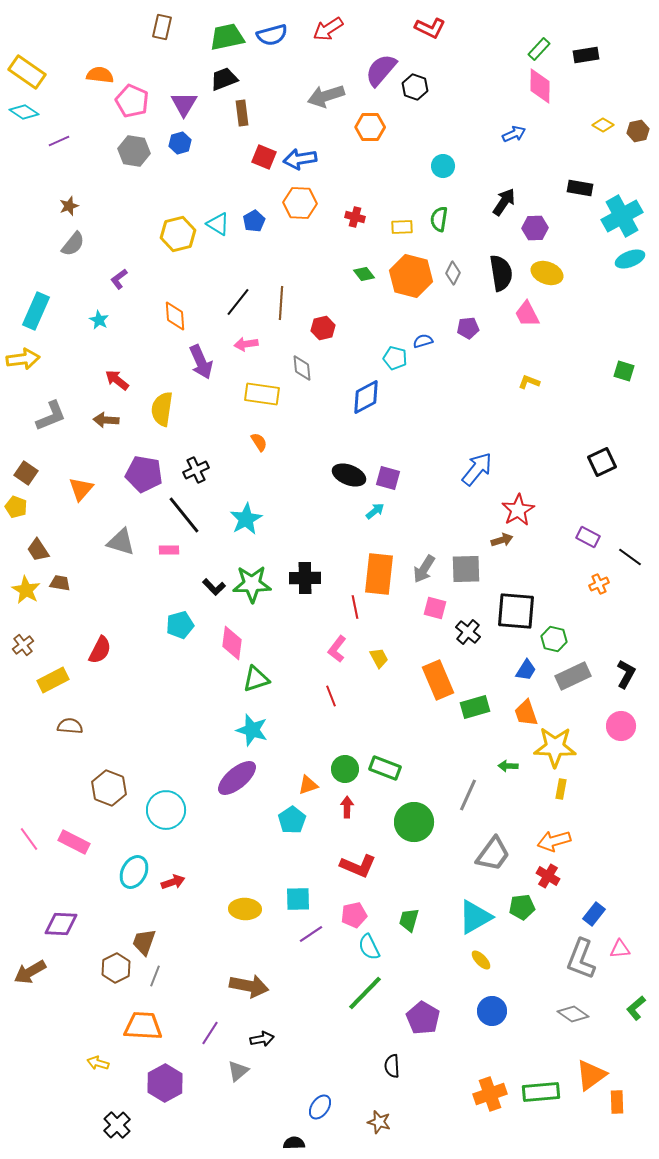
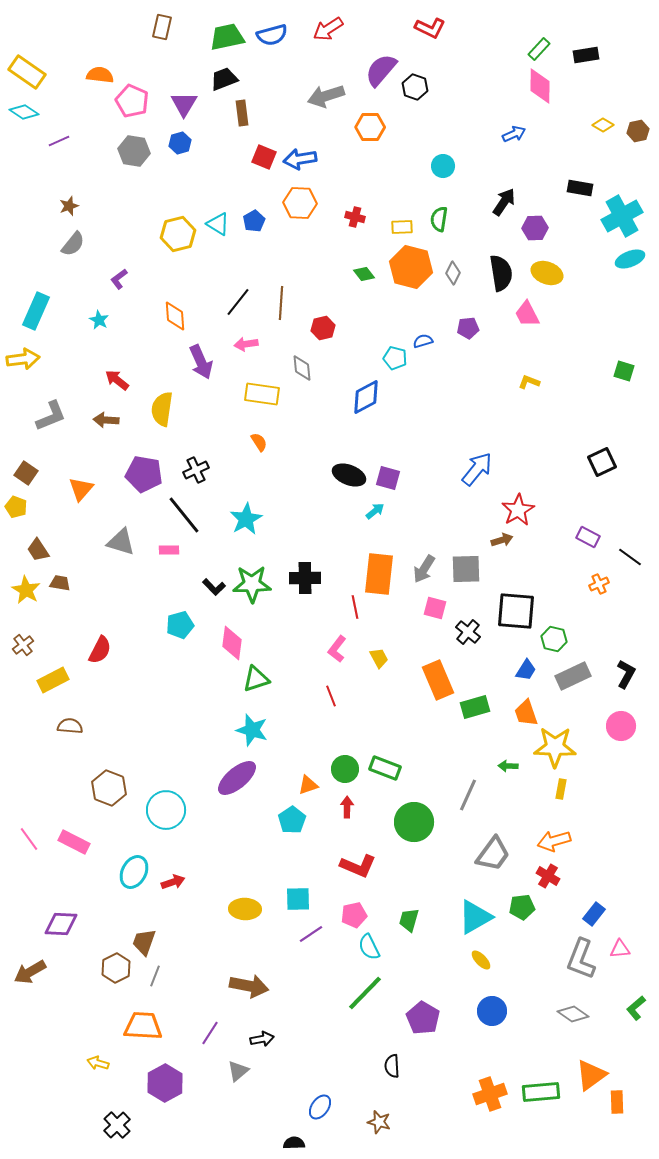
orange hexagon at (411, 276): moved 9 px up
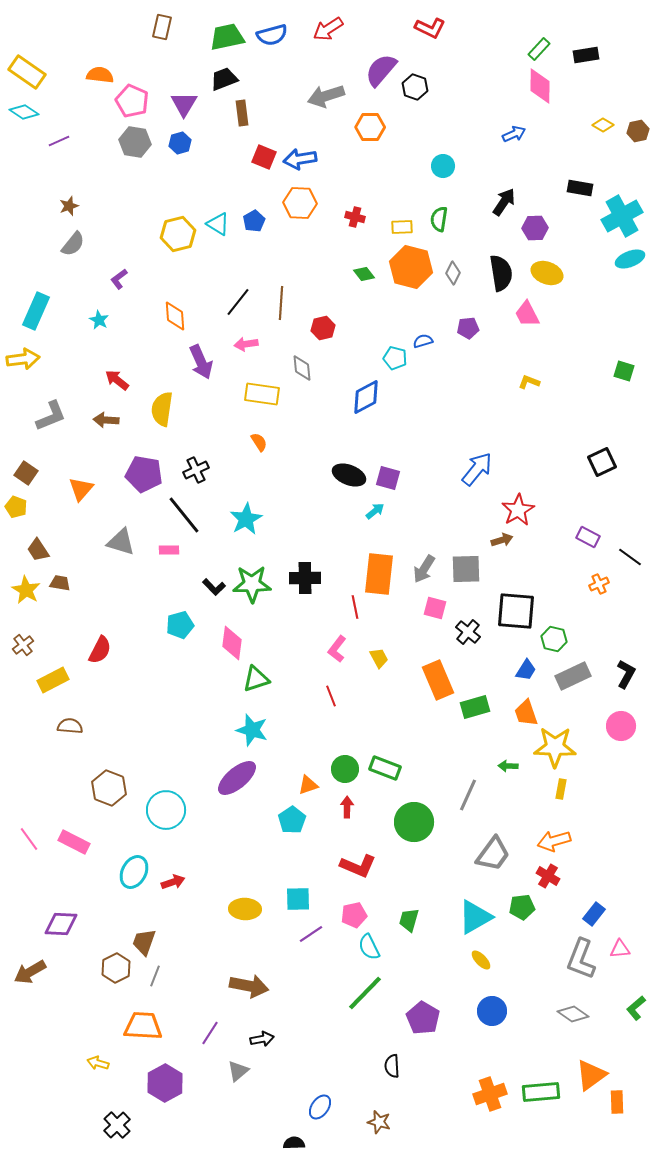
gray hexagon at (134, 151): moved 1 px right, 9 px up
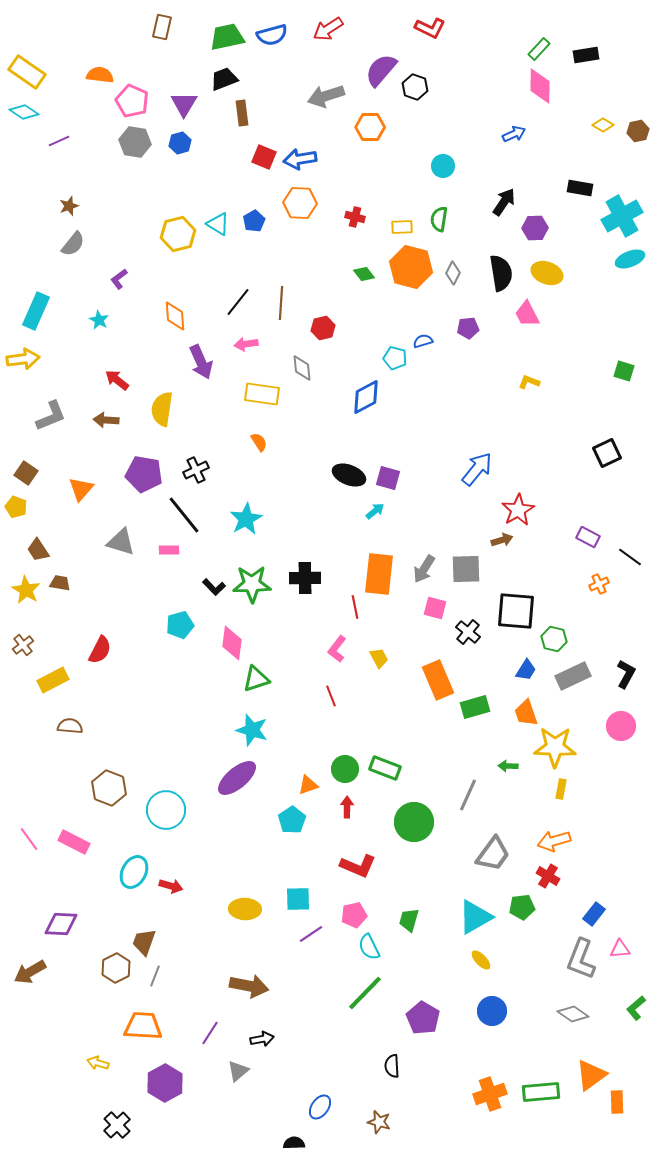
black square at (602, 462): moved 5 px right, 9 px up
red arrow at (173, 882): moved 2 px left, 4 px down; rotated 35 degrees clockwise
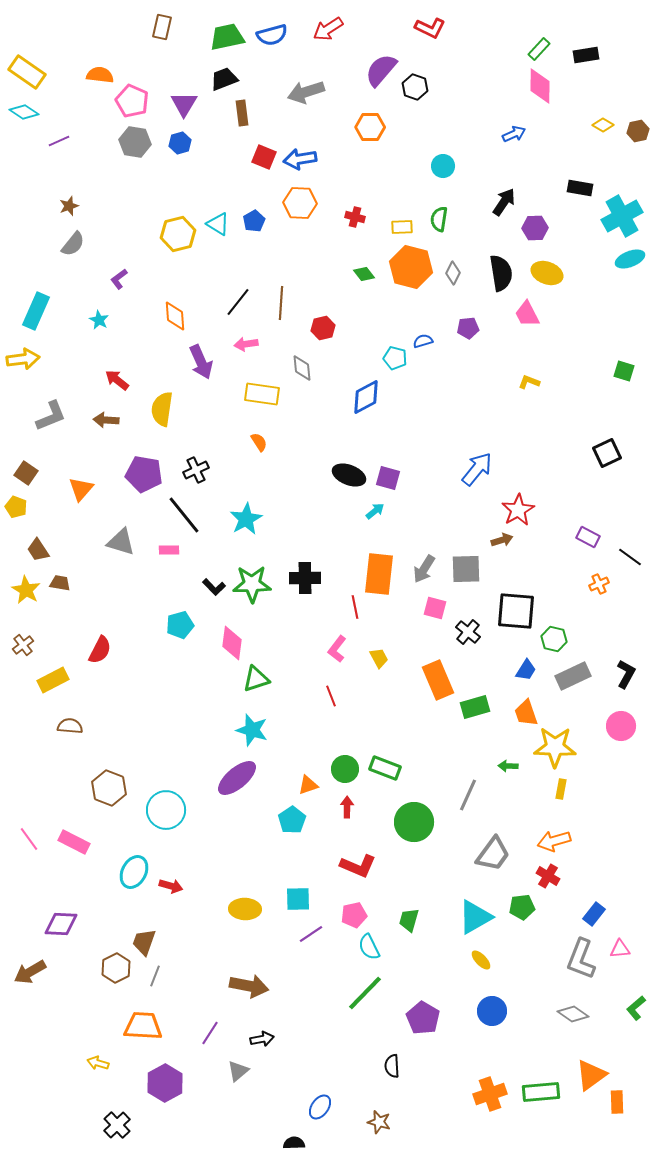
gray arrow at (326, 96): moved 20 px left, 4 px up
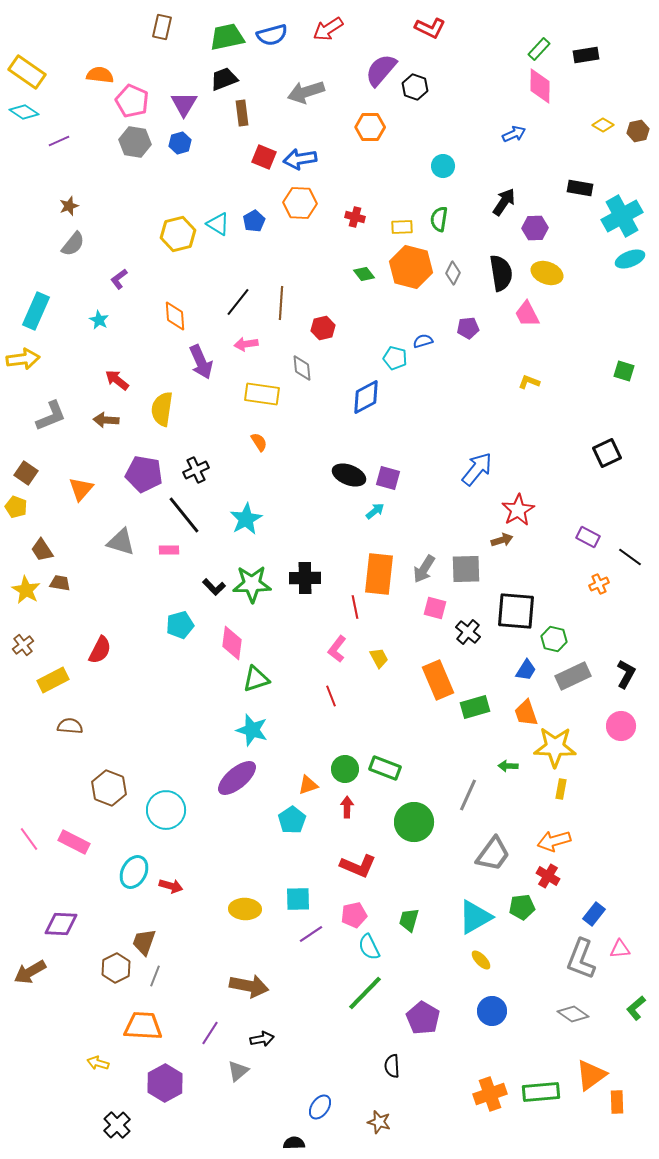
brown trapezoid at (38, 550): moved 4 px right
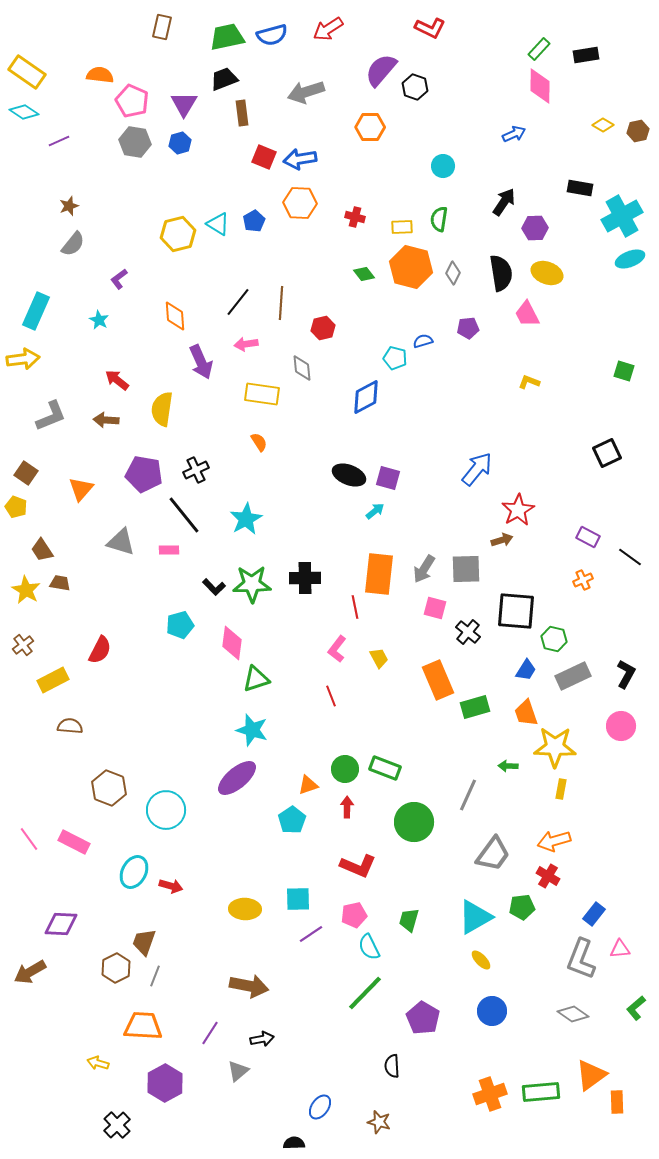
orange cross at (599, 584): moved 16 px left, 4 px up
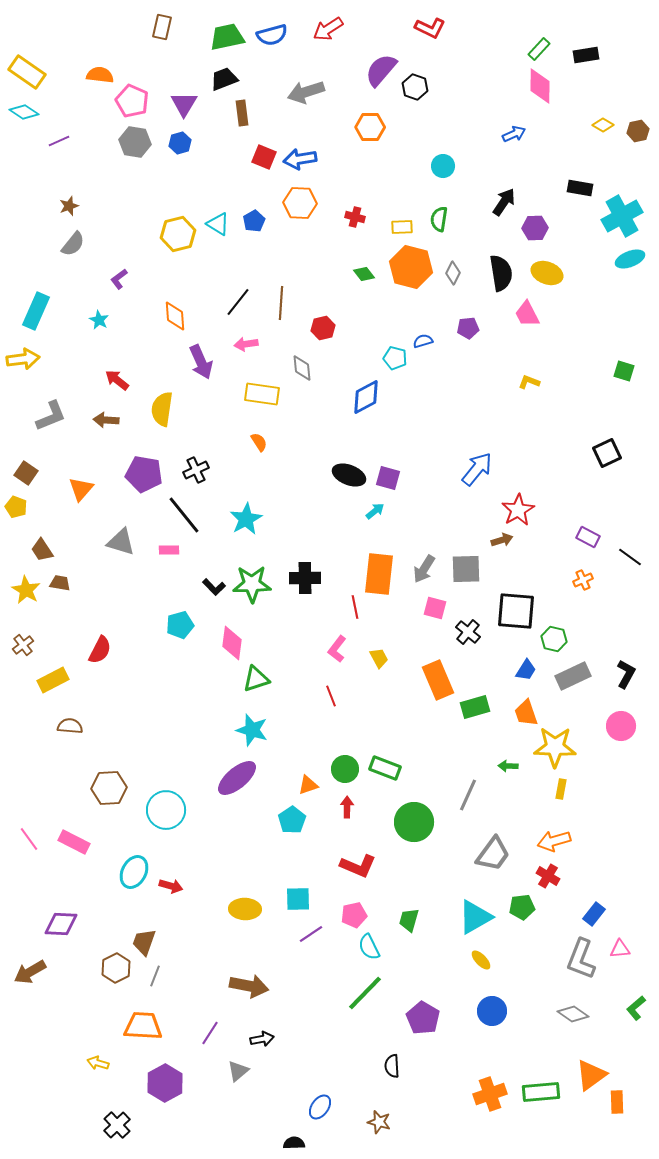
brown hexagon at (109, 788): rotated 24 degrees counterclockwise
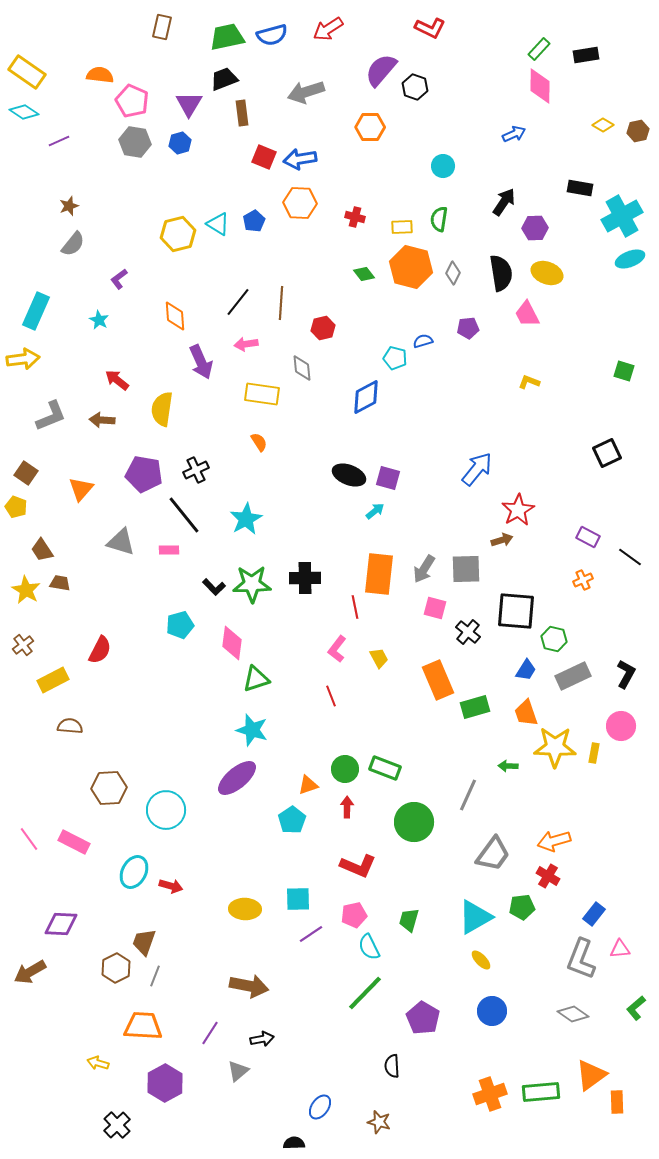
purple triangle at (184, 104): moved 5 px right
brown arrow at (106, 420): moved 4 px left
yellow rectangle at (561, 789): moved 33 px right, 36 px up
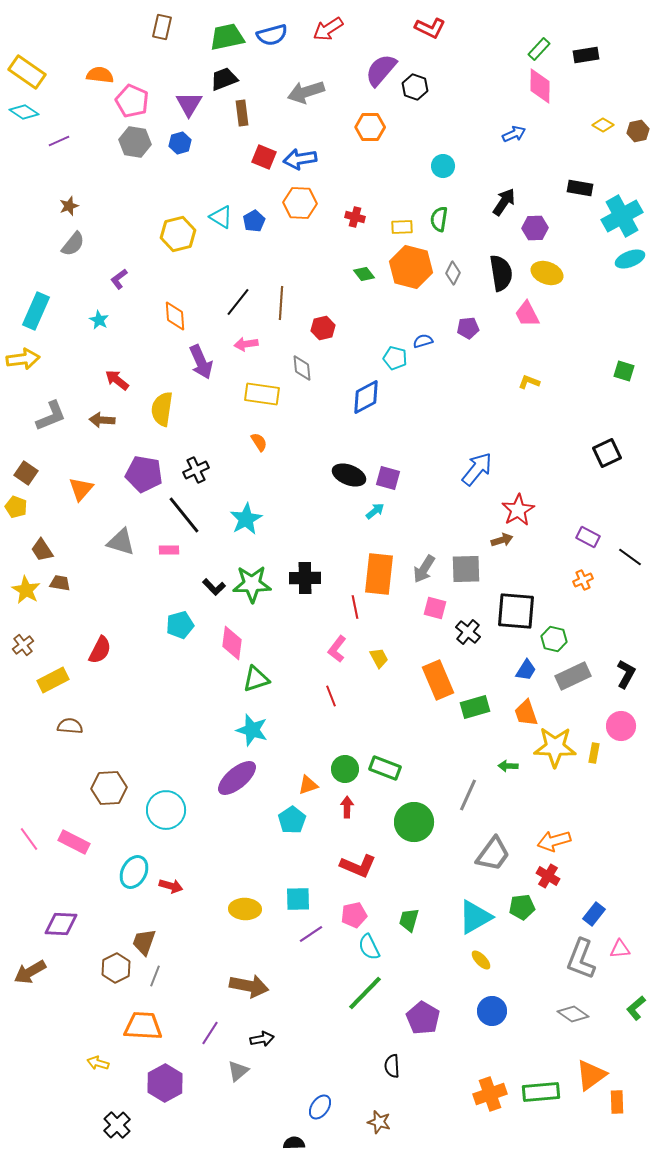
cyan triangle at (218, 224): moved 3 px right, 7 px up
